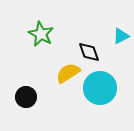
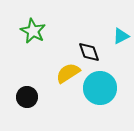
green star: moved 8 px left, 3 px up
black circle: moved 1 px right
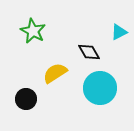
cyan triangle: moved 2 px left, 4 px up
black diamond: rotated 10 degrees counterclockwise
yellow semicircle: moved 13 px left
black circle: moved 1 px left, 2 px down
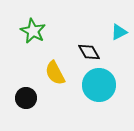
yellow semicircle: rotated 85 degrees counterclockwise
cyan circle: moved 1 px left, 3 px up
black circle: moved 1 px up
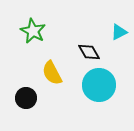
yellow semicircle: moved 3 px left
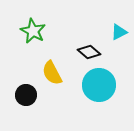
black diamond: rotated 20 degrees counterclockwise
black circle: moved 3 px up
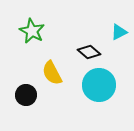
green star: moved 1 px left
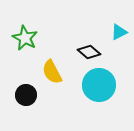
green star: moved 7 px left, 7 px down
yellow semicircle: moved 1 px up
